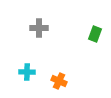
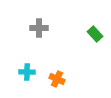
green rectangle: rotated 63 degrees counterclockwise
orange cross: moved 2 px left, 2 px up
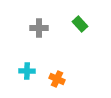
green rectangle: moved 15 px left, 10 px up
cyan cross: moved 1 px up
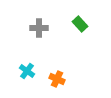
cyan cross: rotated 35 degrees clockwise
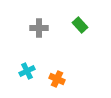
green rectangle: moved 1 px down
cyan cross: rotated 28 degrees clockwise
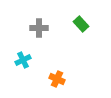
green rectangle: moved 1 px right, 1 px up
cyan cross: moved 4 px left, 11 px up
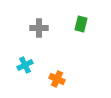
green rectangle: rotated 56 degrees clockwise
cyan cross: moved 2 px right, 5 px down
